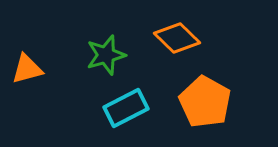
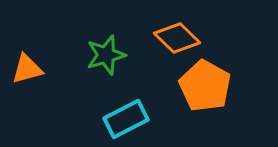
orange pentagon: moved 16 px up
cyan rectangle: moved 11 px down
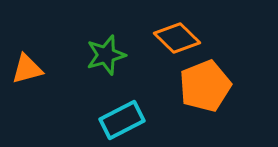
orange pentagon: rotated 21 degrees clockwise
cyan rectangle: moved 4 px left, 1 px down
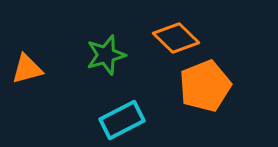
orange diamond: moved 1 px left
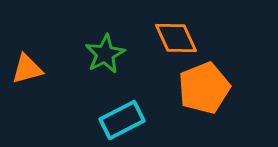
orange diamond: rotated 21 degrees clockwise
green star: moved 1 px left, 1 px up; rotated 12 degrees counterclockwise
orange pentagon: moved 1 px left, 2 px down
